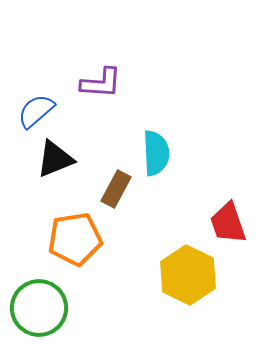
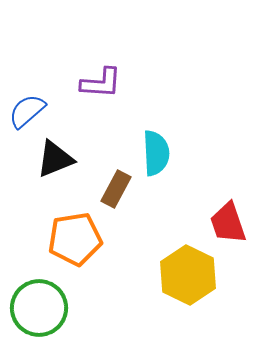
blue semicircle: moved 9 px left
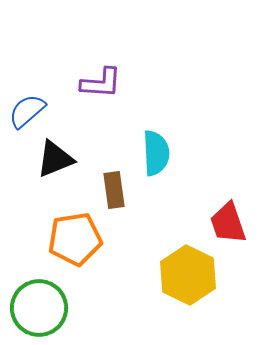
brown rectangle: moved 2 px left, 1 px down; rotated 36 degrees counterclockwise
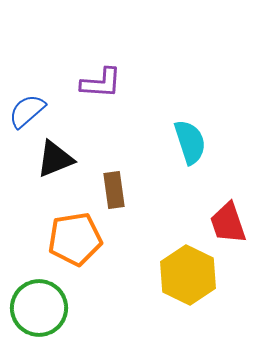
cyan semicircle: moved 34 px right, 11 px up; rotated 15 degrees counterclockwise
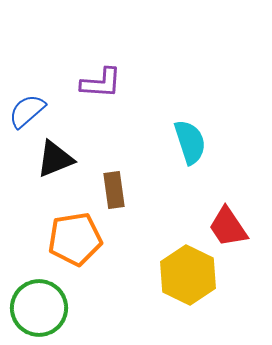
red trapezoid: moved 4 px down; rotated 15 degrees counterclockwise
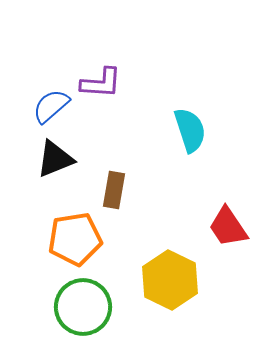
blue semicircle: moved 24 px right, 5 px up
cyan semicircle: moved 12 px up
brown rectangle: rotated 18 degrees clockwise
yellow hexagon: moved 18 px left, 5 px down
green circle: moved 44 px right, 1 px up
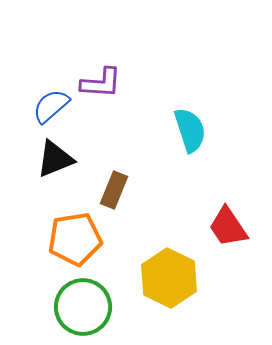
brown rectangle: rotated 12 degrees clockwise
yellow hexagon: moved 1 px left, 2 px up
